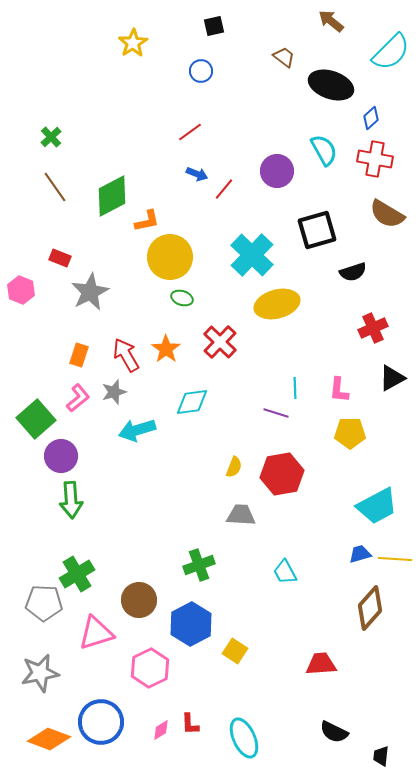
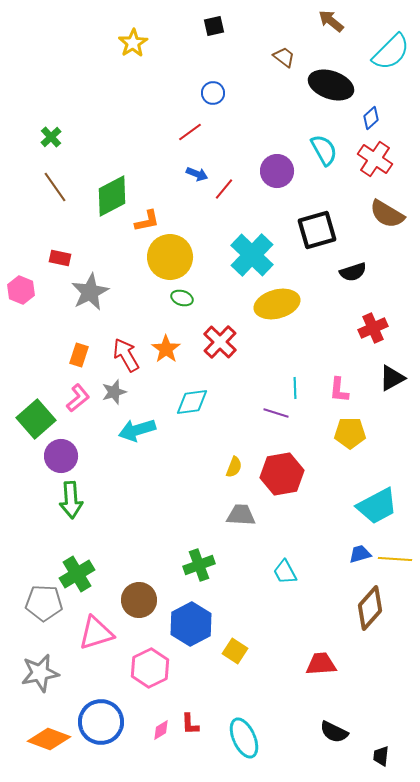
blue circle at (201, 71): moved 12 px right, 22 px down
red cross at (375, 159): rotated 24 degrees clockwise
red rectangle at (60, 258): rotated 10 degrees counterclockwise
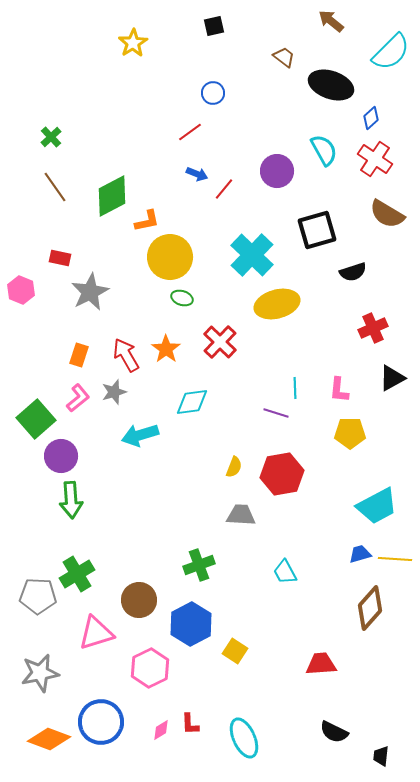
cyan arrow at (137, 430): moved 3 px right, 5 px down
gray pentagon at (44, 603): moved 6 px left, 7 px up
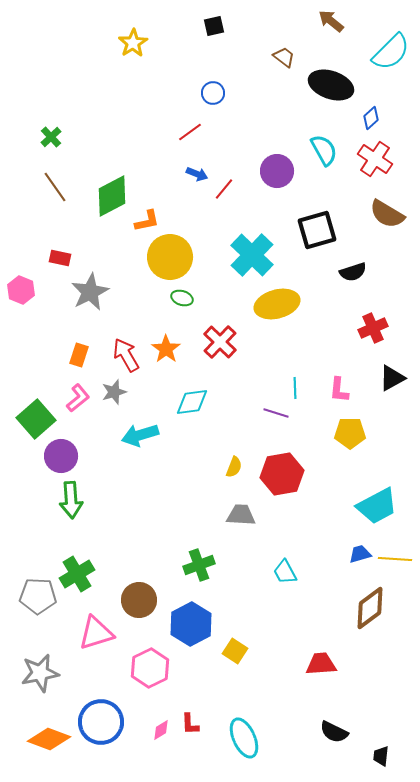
brown diamond at (370, 608): rotated 12 degrees clockwise
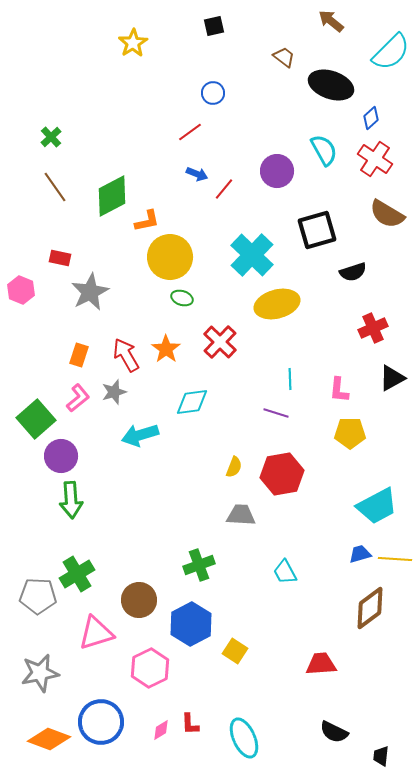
cyan line at (295, 388): moved 5 px left, 9 px up
